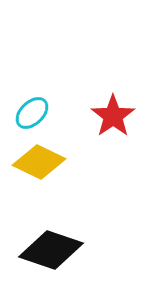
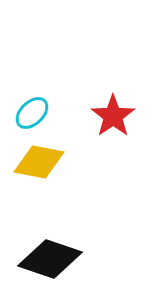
yellow diamond: rotated 15 degrees counterclockwise
black diamond: moved 1 px left, 9 px down
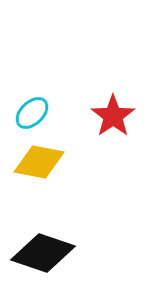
black diamond: moved 7 px left, 6 px up
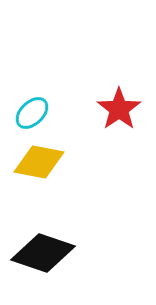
red star: moved 6 px right, 7 px up
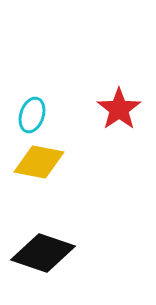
cyan ellipse: moved 2 px down; rotated 28 degrees counterclockwise
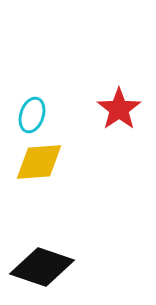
yellow diamond: rotated 15 degrees counterclockwise
black diamond: moved 1 px left, 14 px down
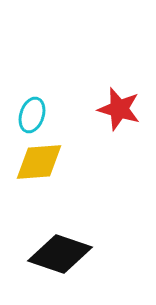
red star: rotated 21 degrees counterclockwise
black diamond: moved 18 px right, 13 px up
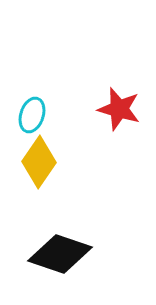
yellow diamond: rotated 51 degrees counterclockwise
